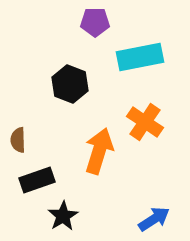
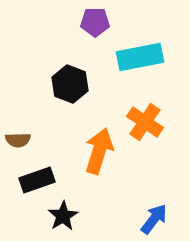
brown semicircle: rotated 90 degrees counterclockwise
blue arrow: rotated 20 degrees counterclockwise
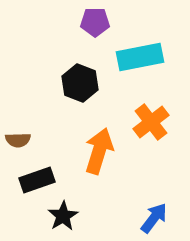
black hexagon: moved 10 px right, 1 px up
orange cross: moved 6 px right; rotated 18 degrees clockwise
blue arrow: moved 1 px up
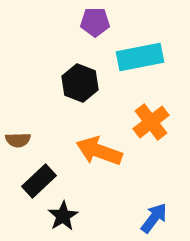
orange arrow: rotated 87 degrees counterclockwise
black rectangle: moved 2 px right, 1 px down; rotated 24 degrees counterclockwise
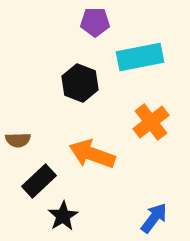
orange arrow: moved 7 px left, 3 px down
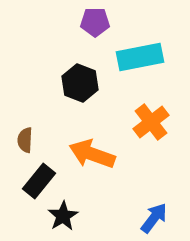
brown semicircle: moved 7 px right; rotated 95 degrees clockwise
black rectangle: rotated 8 degrees counterclockwise
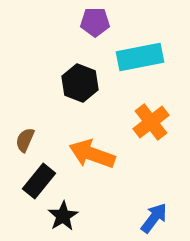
brown semicircle: rotated 20 degrees clockwise
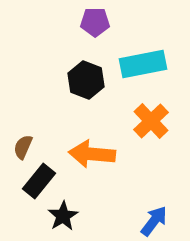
cyan rectangle: moved 3 px right, 7 px down
black hexagon: moved 6 px right, 3 px up
orange cross: moved 1 px up; rotated 6 degrees counterclockwise
brown semicircle: moved 2 px left, 7 px down
orange arrow: rotated 15 degrees counterclockwise
blue arrow: moved 3 px down
